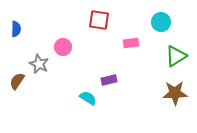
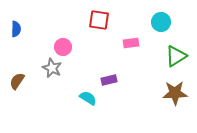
gray star: moved 13 px right, 4 px down
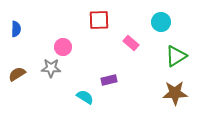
red square: rotated 10 degrees counterclockwise
pink rectangle: rotated 49 degrees clockwise
gray star: moved 1 px left; rotated 24 degrees counterclockwise
brown semicircle: moved 7 px up; rotated 24 degrees clockwise
cyan semicircle: moved 3 px left, 1 px up
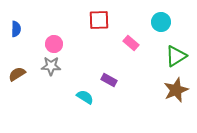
pink circle: moved 9 px left, 3 px up
gray star: moved 2 px up
purple rectangle: rotated 42 degrees clockwise
brown star: moved 1 px right, 3 px up; rotated 20 degrees counterclockwise
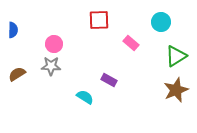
blue semicircle: moved 3 px left, 1 px down
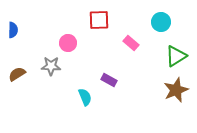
pink circle: moved 14 px right, 1 px up
cyan semicircle: rotated 36 degrees clockwise
